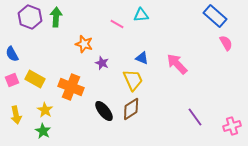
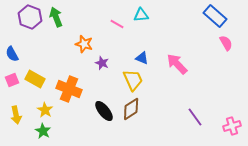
green arrow: rotated 24 degrees counterclockwise
orange cross: moved 2 px left, 2 px down
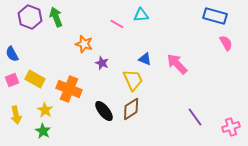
blue rectangle: rotated 25 degrees counterclockwise
blue triangle: moved 3 px right, 1 px down
pink cross: moved 1 px left, 1 px down
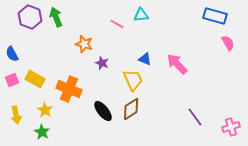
pink semicircle: moved 2 px right
black ellipse: moved 1 px left
green star: moved 1 px left, 1 px down
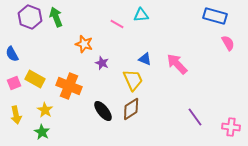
pink square: moved 2 px right, 3 px down
orange cross: moved 3 px up
pink cross: rotated 24 degrees clockwise
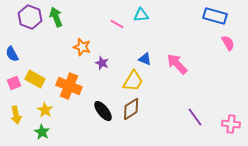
orange star: moved 2 px left, 3 px down
yellow trapezoid: moved 1 px down; rotated 55 degrees clockwise
pink cross: moved 3 px up
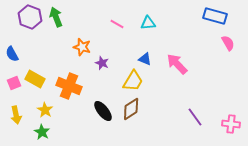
cyan triangle: moved 7 px right, 8 px down
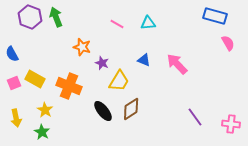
blue triangle: moved 1 px left, 1 px down
yellow trapezoid: moved 14 px left
yellow arrow: moved 3 px down
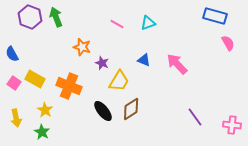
cyan triangle: rotated 14 degrees counterclockwise
pink square: rotated 32 degrees counterclockwise
pink cross: moved 1 px right, 1 px down
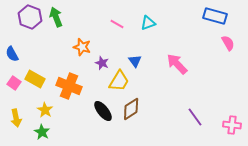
blue triangle: moved 9 px left, 1 px down; rotated 32 degrees clockwise
